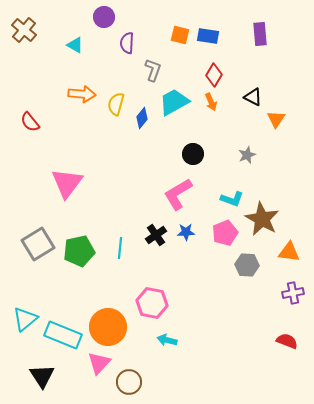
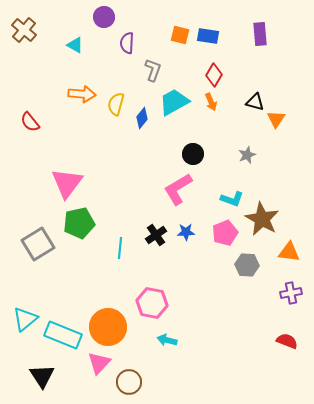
black triangle at (253, 97): moved 2 px right, 5 px down; rotated 12 degrees counterclockwise
pink L-shape at (178, 194): moved 5 px up
green pentagon at (79, 251): moved 28 px up
purple cross at (293, 293): moved 2 px left
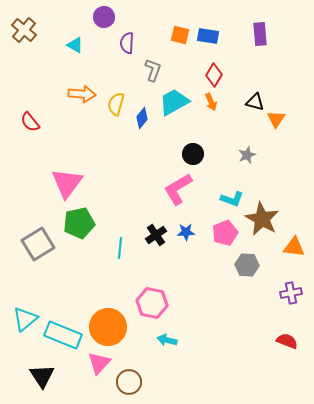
orange triangle at (289, 252): moved 5 px right, 5 px up
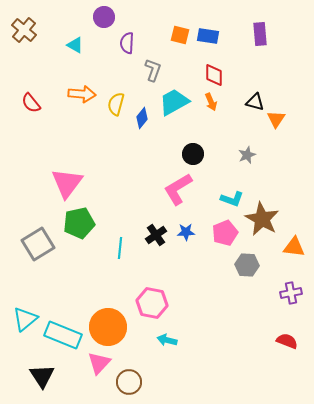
red diamond at (214, 75): rotated 30 degrees counterclockwise
red semicircle at (30, 122): moved 1 px right, 19 px up
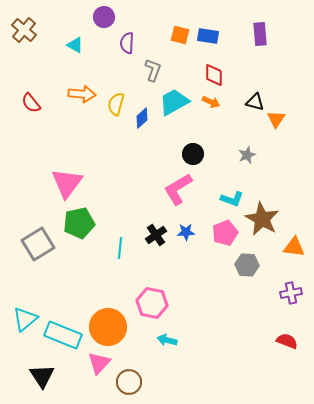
orange arrow at (211, 102): rotated 42 degrees counterclockwise
blue diamond at (142, 118): rotated 10 degrees clockwise
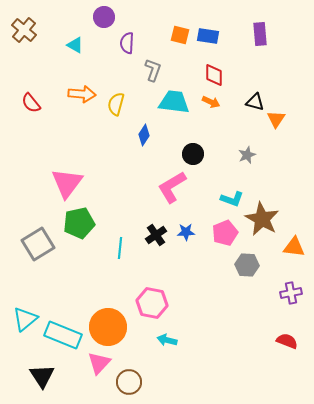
cyan trapezoid at (174, 102): rotated 36 degrees clockwise
blue diamond at (142, 118): moved 2 px right, 17 px down; rotated 15 degrees counterclockwise
pink L-shape at (178, 189): moved 6 px left, 2 px up
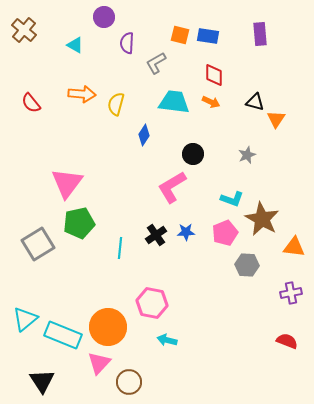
gray L-shape at (153, 70): moved 3 px right, 7 px up; rotated 140 degrees counterclockwise
black triangle at (42, 376): moved 5 px down
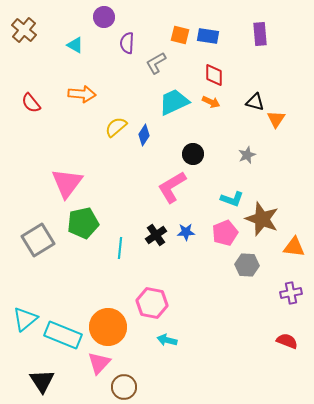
cyan trapezoid at (174, 102): rotated 32 degrees counterclockwise
yellow semicircle at (116, 104): moved 23 px down; rotated 35 degrees clockwise
brown star at (262, 219): rotated 8 degrees counterclockwise
green pentagon at (79, 223): moved 4 px right
gray square at (38, 244): moved 4 px up
brown circle at (129, 382): moved 5 px left, 5 px down
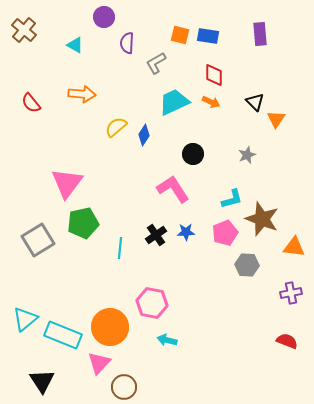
black triangle at (255, 102): rotated 30 degrees clockwise
pink L-shape at (172, 187): moved 1 px right, 2 px down; rotated 88 degrees clockwise
cyan L-shape at (232, 199): rotated 35 degrees counterclockwise
orange circle at (108, 327): moved 2 px right
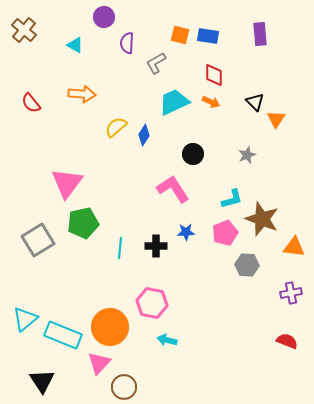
black cross at (156, 235): moved 11 px down; rotated 35 degrees clockwise
